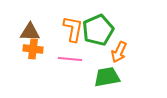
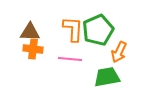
orange L-shape: rotated 8 degrees counterclockwise
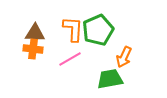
brown triangle: moved 5 px right, 1 px down
orange arrow: moved 5 px right, 5 px down
pink line: rotated 35 degrees counterclockwise
green trapezoid: moved 3 px right, 2 px down
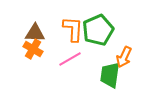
orange cross: rotated 24 degrees clockwise
green trapezoid: moved 4 px up; rotated 72 degrees counterclockwise
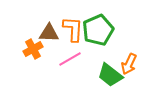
brown triangle: moved 14 px right
orange cross: rotated 30 degrees clockwise
orange arrow: moved 5 px right, 7 px down
green trapezoid: rotated 60 degrees counterclockwise
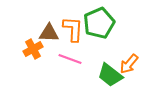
green pentagon: moved 1 px right, 7 px up
pink line: rotated 50 degrees clockwise
orange arrow: rotated 15 degrees clockwise
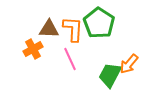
green pentagon: rotated 16 degrees counterclockwise
brown triangle: moved 4 px up
pink line: rotated 45 degrees clockwise
green trapezoid: rotated 80 degrees clockwise
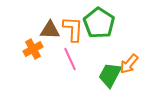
brown triangle: moved 1 px right, 1 px down
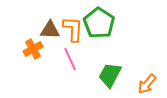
orange arrow: moved 18 px right, 20 px down
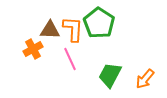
orange arrow: moved 2 px left, 5 px up
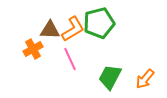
green pentagon: rotated 24 degrees clockwise
orange L-shape: rotated 56 degrees clockwise
green trapezoid: moved 2 px down
